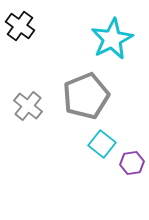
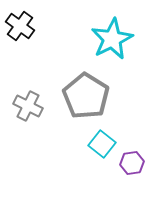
gray pentagon: rotated 18 degrees counterclockwise
gray cross: rotated 12 degrees counterclockwise
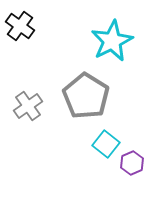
cyan star: moved 2 px down
gray cross: rotated 28 degrees clockwise
cyan square: moved 4 px right
purple hexagon: rotated 15 degrees counterclockwise
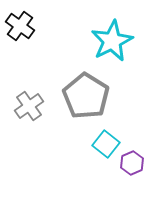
gray cross: moved 1 px right
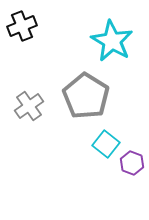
black cross: moved 2 px right; rotated 32 degrees clockwise
cyan star: rotated 15 degrees counterclockwise
purple hexagon: rotated 15 degrees counterclockwise
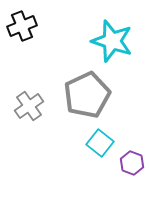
cyan star: rotated 12 degrees counterclockwise
gray pentagon: moved 1 px right, 1 px up; rotated 15 degrees clockwise
cyan square: moved 6 px left, 1 px up
